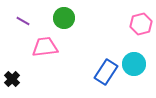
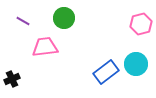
cyan circle: moved 2 px right
blue rectangle: rotated 20 degrees clockwise
black cross: rotated 21 degrees clockwise
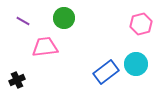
black cross: moved 5 px right, 1 px down
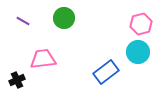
pink trapezoid: moved 2 px left, 12 px down
cyan circle: moved 2 px right, 12 px up
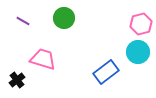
pink trapezoid: rotated 24 degrees clockwise
black cross: rotated 14 degrees counterclockwise
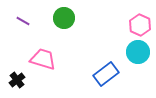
pink hexagon: moved 1 px left, 1 px down; rotated 20 degrees counterclockwise
blue rectangle: moved 2 px down
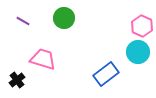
pink hexagon: moved 2 px right, 1 px down
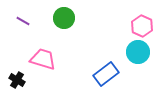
black cross: rotated 21 degrees counterclockwise
